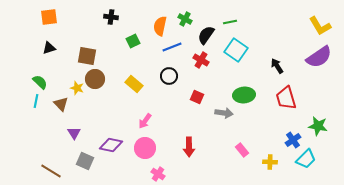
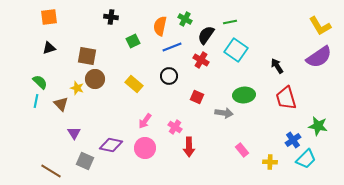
pink cross: moved 17 px right, 47 px up
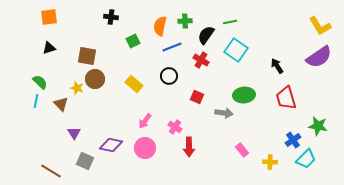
green cross: moved 2 px down; rotated 32 degrees counterclockwise
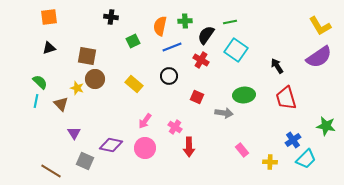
green star: moved 8 px right
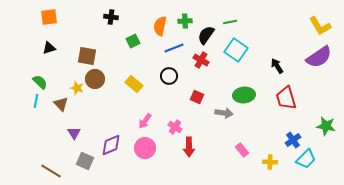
blue line: moved 2 px right, 1 px down
purple diamond: rotated 35 degrees counterclockwise
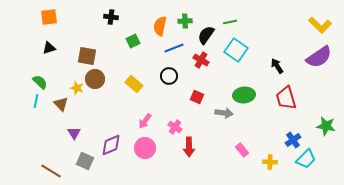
yellow L-shape: moved 1 px up; rotated 15 degrees counterclockwise
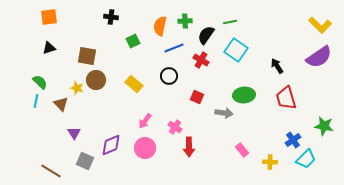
brown circle: moved 1 px right, 1 px down
green star: moved 2 px left
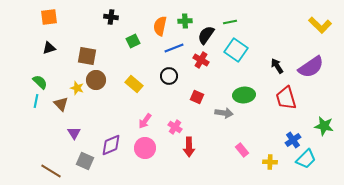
purple semicircle: moved 8 px left, 10 px down
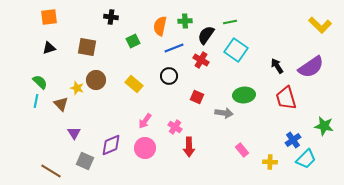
brown square: moved 9 px up
